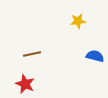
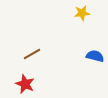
yellow star: moved 4 px right, 8 px up
brown line: rotated 18 degrees counterclockwise
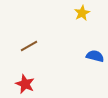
yellow star: rotated 21 degrees counterclockwise
brown line: moved 3 px left, 8 px up
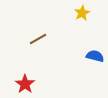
brown line: moved 9 px right, 7 px up
red star: rotated 12 degrees clockwise
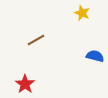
yellow star: rotated 21 degrees counterclockwise
brown line: moved 2 px left, 1 px down
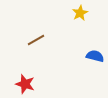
yellow star: moved 2 px left; rotated 21 degrees clockwise
red star: rotated 18 degrees counterclockwise
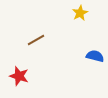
red star: moved 6 px left, 8 px up
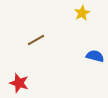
yellow star: moved 2 px right
red star: moved 7 px down
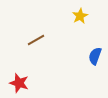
yellow star: moved 2 px left, 3 px down
blue semicircle: rotated 84 degrees counterclockwise
